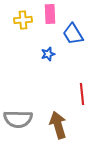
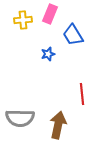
pink rectangle: rotated 24 degrees clockwise
blue trapezoid: moved 1 px down
gray semicircle: moved 2 px right, 1 px up
brown arrow: rotated 28 degrees clockwise
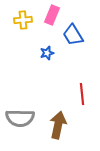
pink rectangle: moved 2 px right, 1 px down
blue star: moved 1 px left, 1 px up
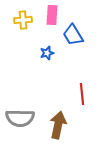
pink rectangle: rotated 18 degrees counterclockwise
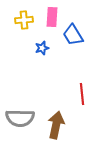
pink rectangle: moved 2 px down
yellow cross: moved 1 px right
blue star: moved 5 px left, 5 px up
brown arrow: moved 2 px left
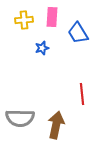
blue trapezoid: moved 5 px right, 2 px up
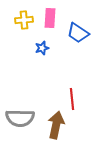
pink rectangle: moved 2 px left, 1 px down
blue trapezoid: rotated 25 degrees counterclockwise
red line: moved 10 px left, 5 px down
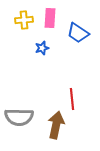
gray semicircle: moved 1 px left, 1 px up
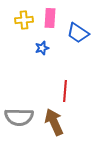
red line: moved 7 px left, 8 px up; rotated 10 degrees clockwise
brown arrow: moved 2 px left, 3 px up; rotated 36 degrees counterclockwise
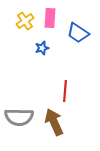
yellow cross: moved 1 px right, 1 px down; rotated 30 degrees counterclockwise
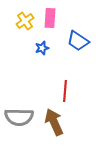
blue trapezoid: moved 8 px down
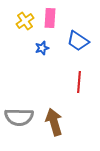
red line: moved 14 px right, 9 px up
brown arrow: rotated 8 degrees clockwise
